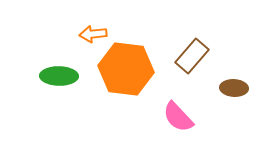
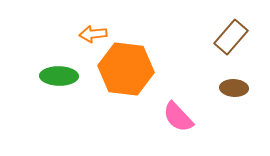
brown rectangle: moved 39 px right, 19 px up
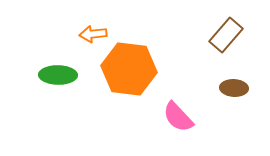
brown rectangle: moved 5 px left, 2 px up
orange hexagon: moved 3 px right
green ellipse: moved 1 px left, 1 px up
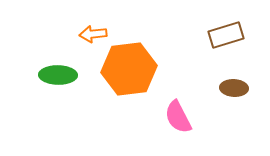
brown rectangle: rotated 32 degrees clockwise
orange hexagon: rotated 14 degrees counterclockwise
pink semicircle: rotated 16 degrees clockwise
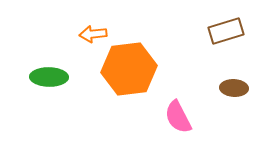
brown rectangle: moved 4 px up
green ellipse: moved 9 px left, 2 px down
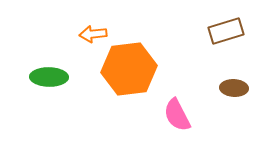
pink semicircle: moved 1 px left, 2 px up
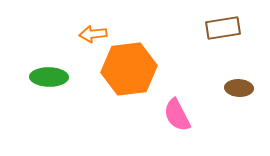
brown rectangle: moved 3 px left, 3 px up; rotated 8 degrees clockwise
brown ellipse: moved 5 px right
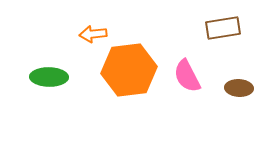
orange hexagon: moved 1 px down
pink semicircle: moved 10 px right, 39 px up
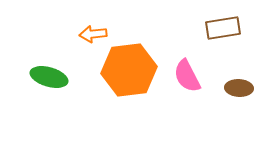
green ellipse: rotated 15 degrees clockwise
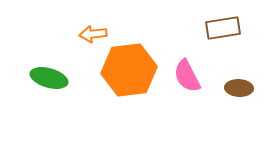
green ellipse: moved 1 px down
